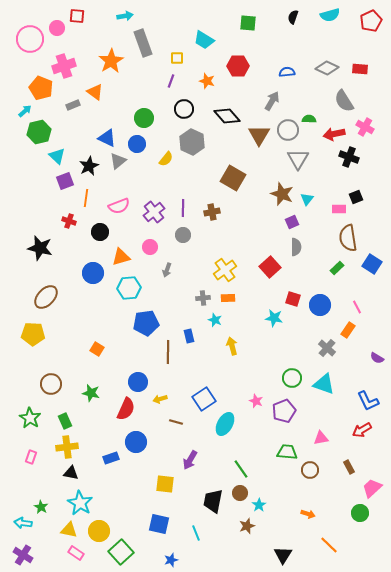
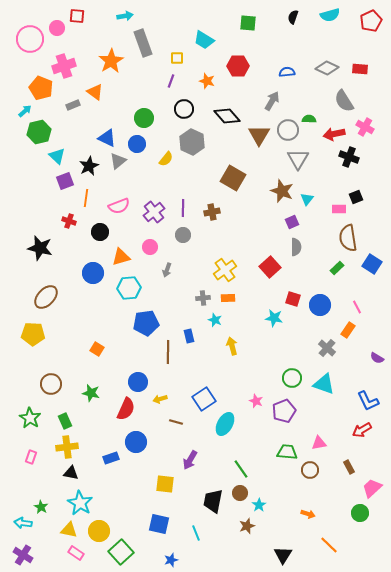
brown star at (282, 194): moved 3 px up
pink triangle at (321, 438): moved 2 px left, 5 px down
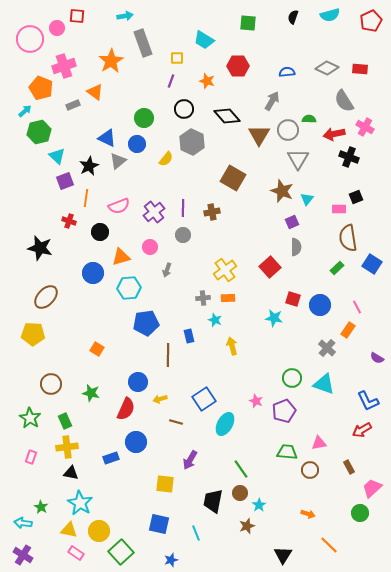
brown line at (168, 352): moved 3 px down
